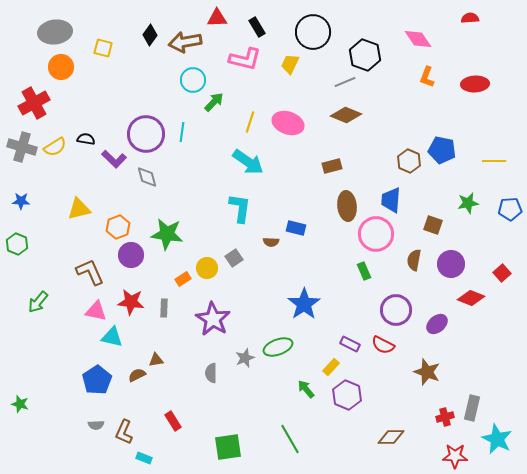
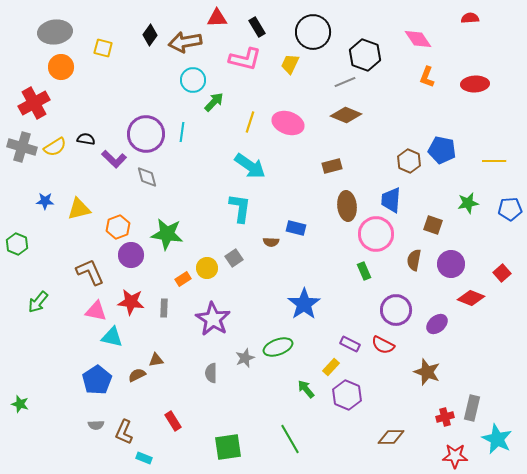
cyan arrow at (248, 162): moved 2 px right, 4 px down
blue star at (21, 201): moved 24 px right
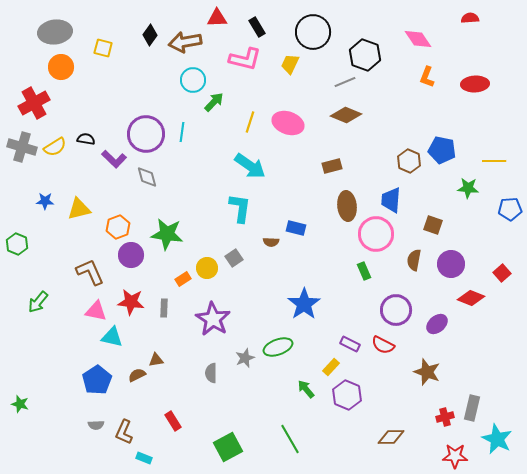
green star at (468, 203): moved 15 px up; rotated 15 degrees clockwise
green square at (228, 447): rotated 20 degrees counterclockwise
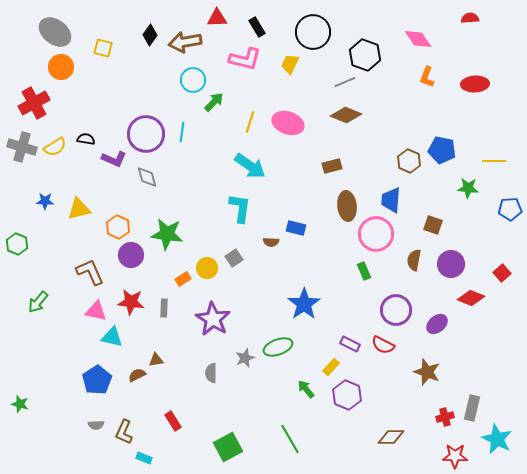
gray ellipse at (55, 32): rotated 44 degrees clockwise
purple L-shape at (114, 159): rotated 20 degrees counterclockwise
orange hexagon at (118, 227): rotated 15 degrees counterclockwise
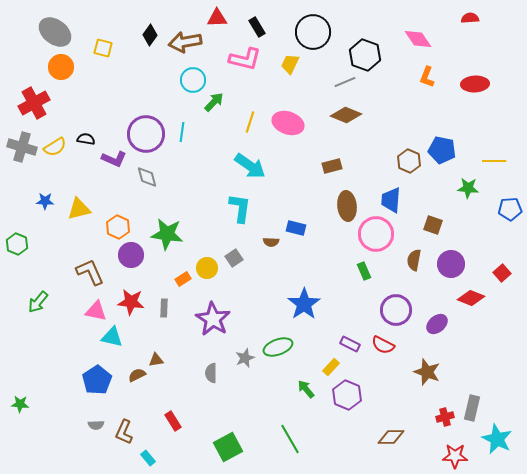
green star at (20, 404): rotated 12 degrees counterclockwise
cyan rectangle at (144, 458): moved 4 px right; rotated 28 degrees clockwise
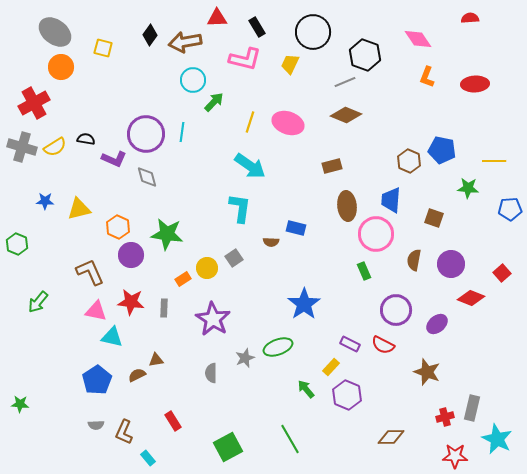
brown square at (433, 225): moved 1 px right, 7 px up
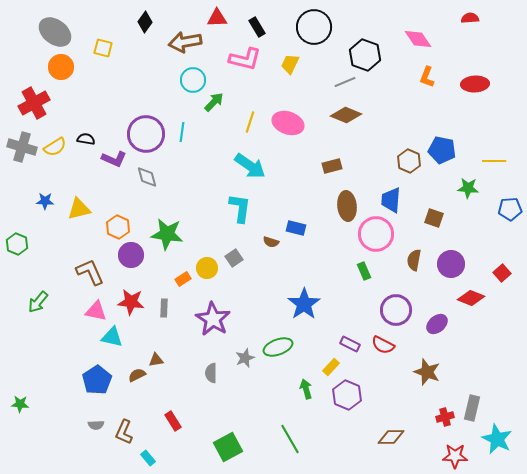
black circle at (313, 32): moved 1 px right, 5 px up
black diamond at (150, 35): moved 5 px left, 13 px up
brown semicircle at (271, 242): rotated 14 degrees clockwise
green arrow at (306, 389): rotated 24 degrees clockwise
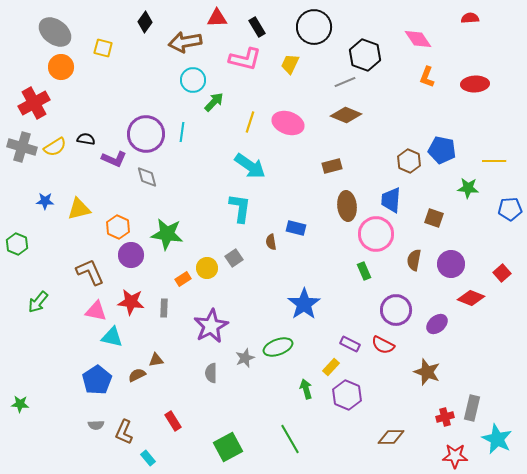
brown semicircle at (271, 242): rotated 63 degrees clockwise
purple star at (213, 319): moved 2 px left, 7 px down; rotated 12 degrees clockwise
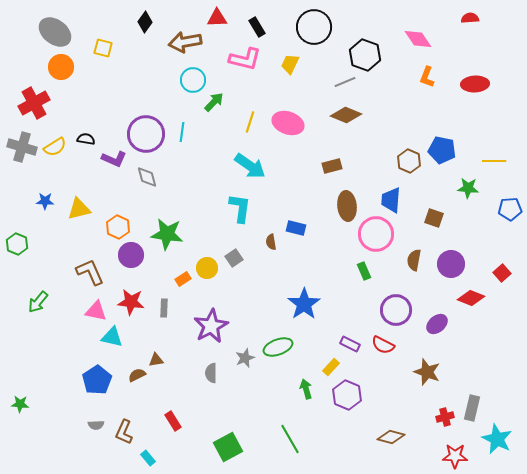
brown diamond at (391, 437): rotated 16 degrees clockwise
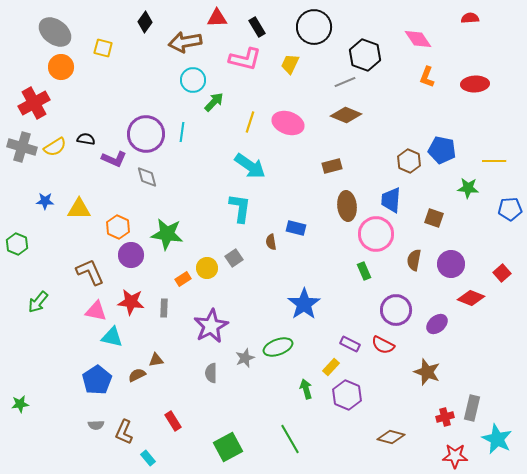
yellow triangle at (79, 209): rotated 15 degrees clockwise
green star at (20, 404): rotated 12 degrees counterclockwise
